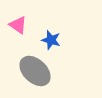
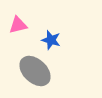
pink triangle: rotated 48 degrees counterclockwise
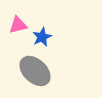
blue star: moved 9 px left, 3 px up; rotated 30 degrees clockwise
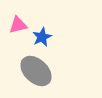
gray ellipse: moved 1 px right
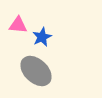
pink triangle: rotated 18 degrees clockwise
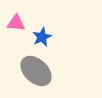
pink triangle: moved 2 px left, 2 px up
